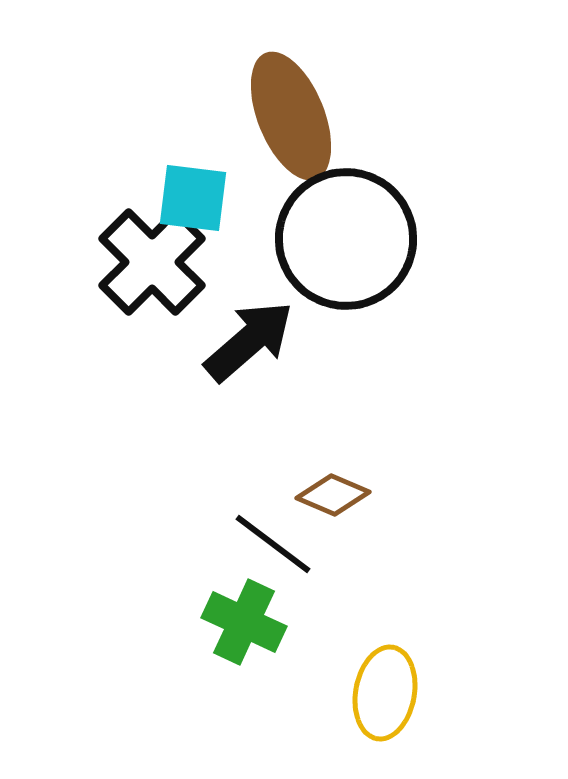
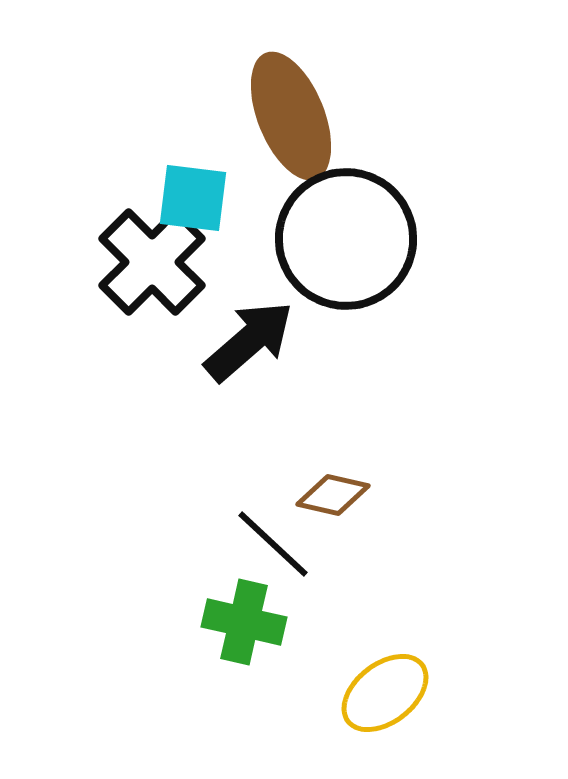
brown diamond: rotated 10 degrees counterclockwise
black line: rotated 6 degrees clockwise
green cross: rotated 12 degrees counterclockwise
yellow ellipse: rotated 42 degrees clockwise
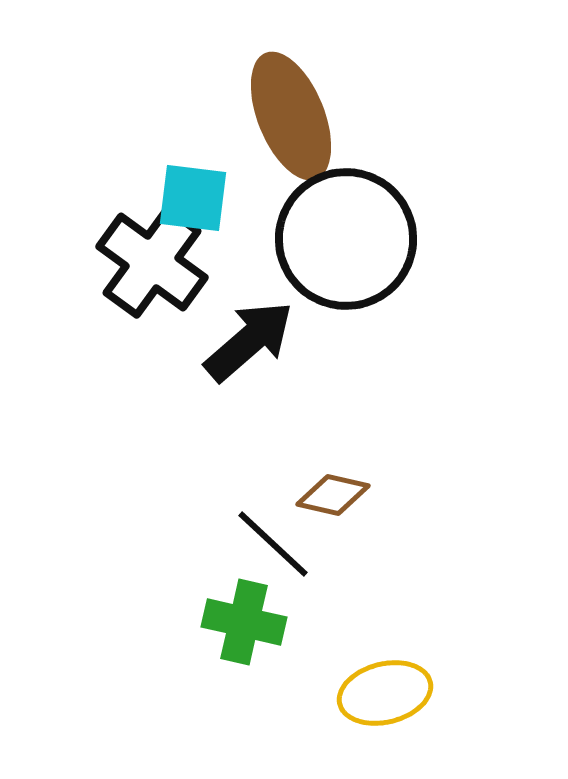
black cross: rotated 9 degrees counterclockwise
yellow ellipse: rotated 24 degrees clockwise
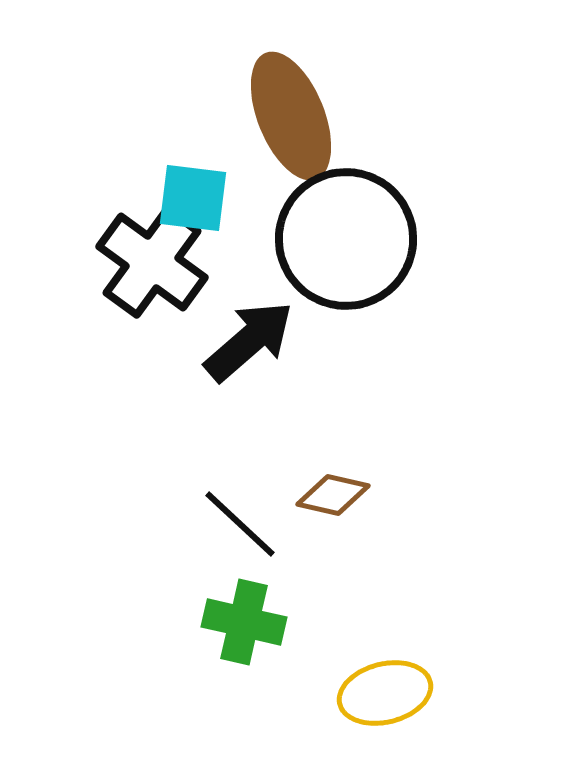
black line: moved 33 px left, 20 px up
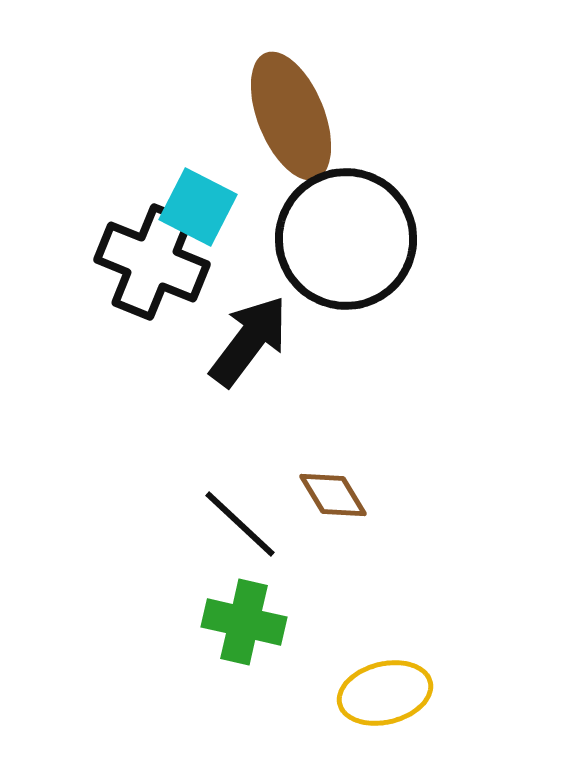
cyan square: moved 5 px right, 9 px down; rotated 20 degrees clockwise
black cross: rotated 14 degrees counterclockwise
black arrow: rotated 12 degrees counterclockwise
brown diamond: rotated 46 degrees clockwise
